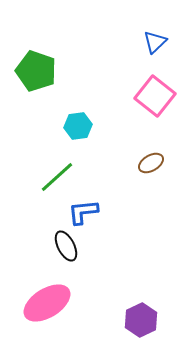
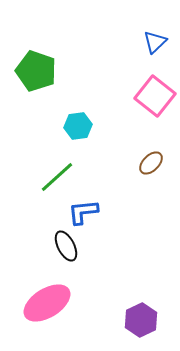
brown ellipse: rotated 15 degrees counterclockwise
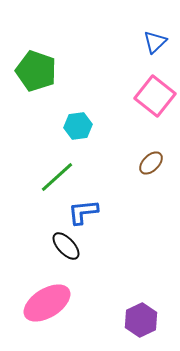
black ellipse: rotated 16 degrees counterclockwise
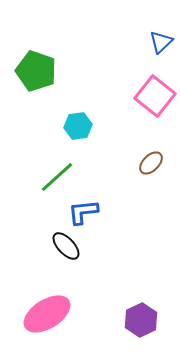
blue triangle: moved 6 px right
pink ellipse: moved 11 px down
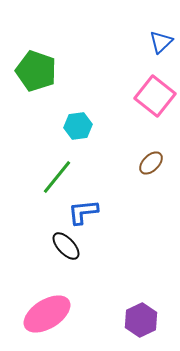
green line: rotated 9 degrees counterclockwise
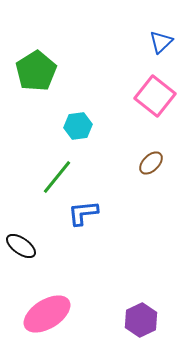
green pentagon: rotated 21 degrees clockwise
blue L-shape: moved 1 px down
black ellipse: moved 45 px left; rotated 12 degrees counterclockwise
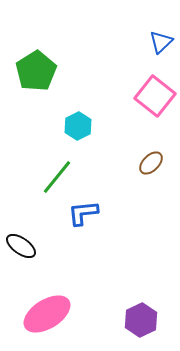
cyan hexagon: rotated 20 degrees counterclockwise
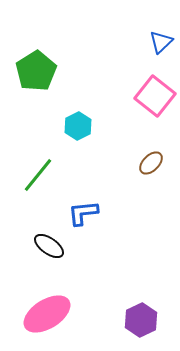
green line: moved 19 px left, 2 px up
black ellipse: moved 28 px right
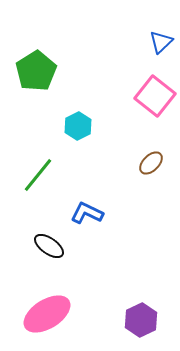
blue L-shape: moved 4 px right; rotated 32 degrees clockwise
